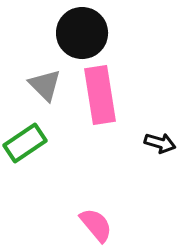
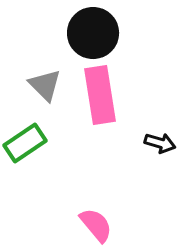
black circle: moved 11 px right
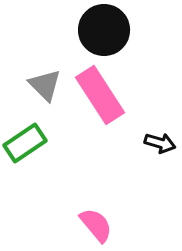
black circle: moved 11 px right, 3 px up
pink rectangle: rotated 24 degrees counterclockwise
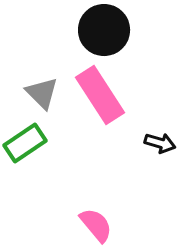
gray triangle: moved 3 px left, 8 px down
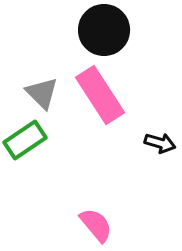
green rectangle: moved 3 px up
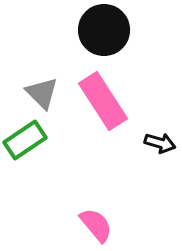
pink rectangle: moved 3 px right, 6 px down
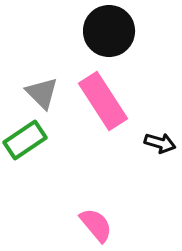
black circle: moved 5 px right, 1 px down
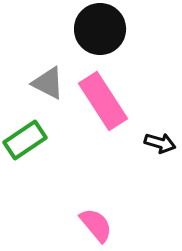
black circle: moved 9 px left, 2 px up
gray triangle: moved 6 px right, 10 px up; rotated 18 degrees counterclockwise
